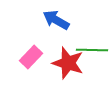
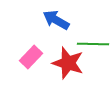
green line: moved 1 px right, 6 px up
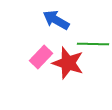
pink rectangle: moved 10 px right
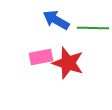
green line: moved 16 px up
pink rectangle: rotated 35 degrees clockwise
